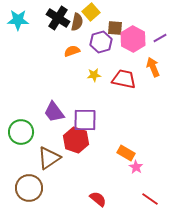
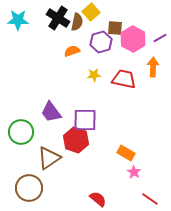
orange arrow: rotated 24 degrees clockwise
purple trapezoid: moved 3 px left
pink star: moved 2 px left, 5 px down
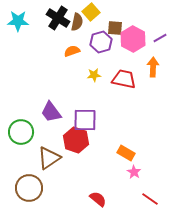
cyan star: moved 1 px down
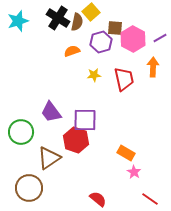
cyan star: rotated 20 degrees counterclockwise
red trapezoid: rotated 65 degrees clockwise
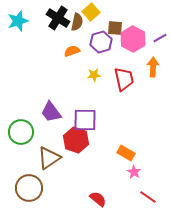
red line: moved 2 px left, 2 px up
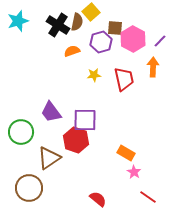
black cross: moved 7 px down
purple line: moved 3 px down; rotated 16 degrees counterclockwise
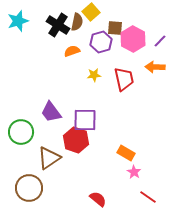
orange arrow: moved 2 px right; rotated 90 degrees counterclockwise
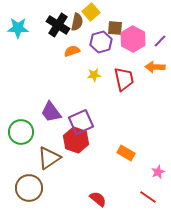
cyan star: moved 7 px down; rotated 20 degrees clockwise
purple square: moved 4 px left, 2 px down; rotated 25 degrees counterclockwise
pink star: moved 24 px right; rotated 16 degrees clockwise
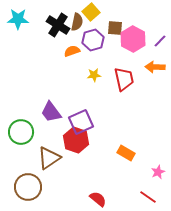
cyan star: moved 9 px up
purple hexagon: moved 8 px left, 2 px up
brown circle: moved 1 px left, 1 px up
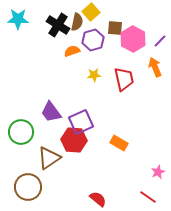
orange arrow: rotated 66 degrees clockwise
red hexagon: moved 2 px left; rotated 15 degrees counterclockwise
orange rectangle: moved 7 px left, 10 px up
